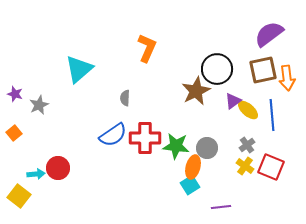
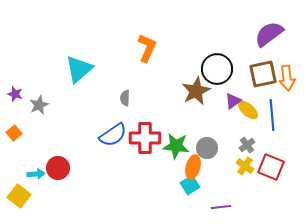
brown square: moved 4 px down
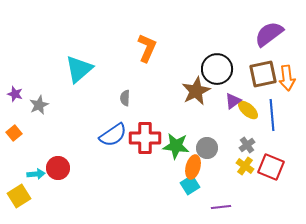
yellow square: rotated 20 degrees clockwise
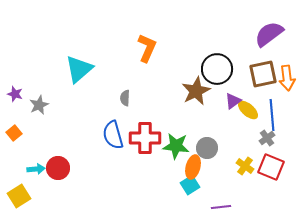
blue semicircle: rotated 108 degrees clockwise
gray cross: moved 20 px right, 7 px up
cyan arrow: moved 5 px up
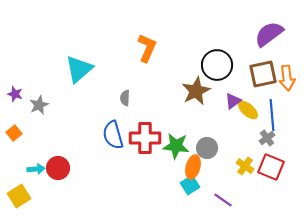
black circle: moved 4 px up
purple line: moved 2 px right, 7 px up; rotated 42 degrees clockwise
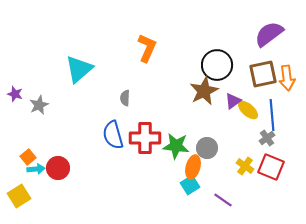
brown star: moved 8 px right
orange square: moved 14 px right, 24 px down
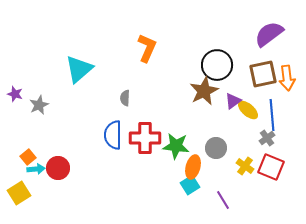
blue semicircle: rotated 16 degrees clockwise
gray circle: moved 9 px right
yellow square: moved 3 px up
purple line: rotated 24 degrees clockwise
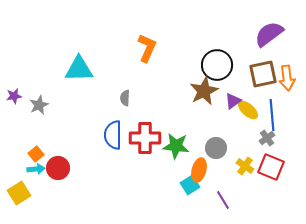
cyan triangle: rotated 40 degrees clockwise
purple star: moved 1 px left, 2 px down; rotated 28 degrees counterclockwise
orange square: moved 8 px right, 3 px up
orange ellipse: moved 6 px right, 3 px down
